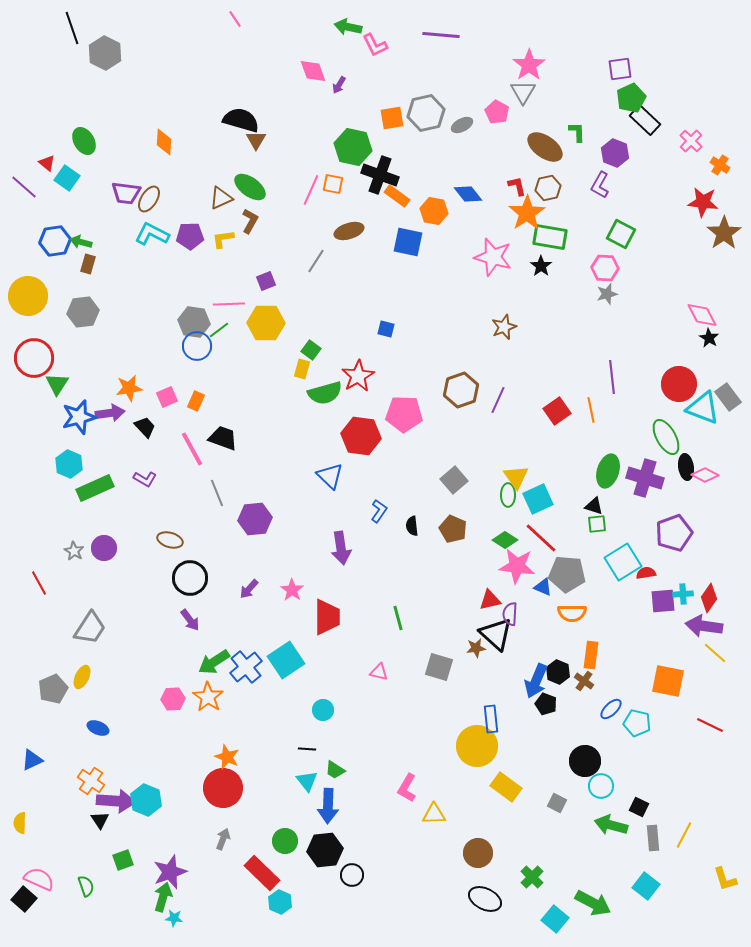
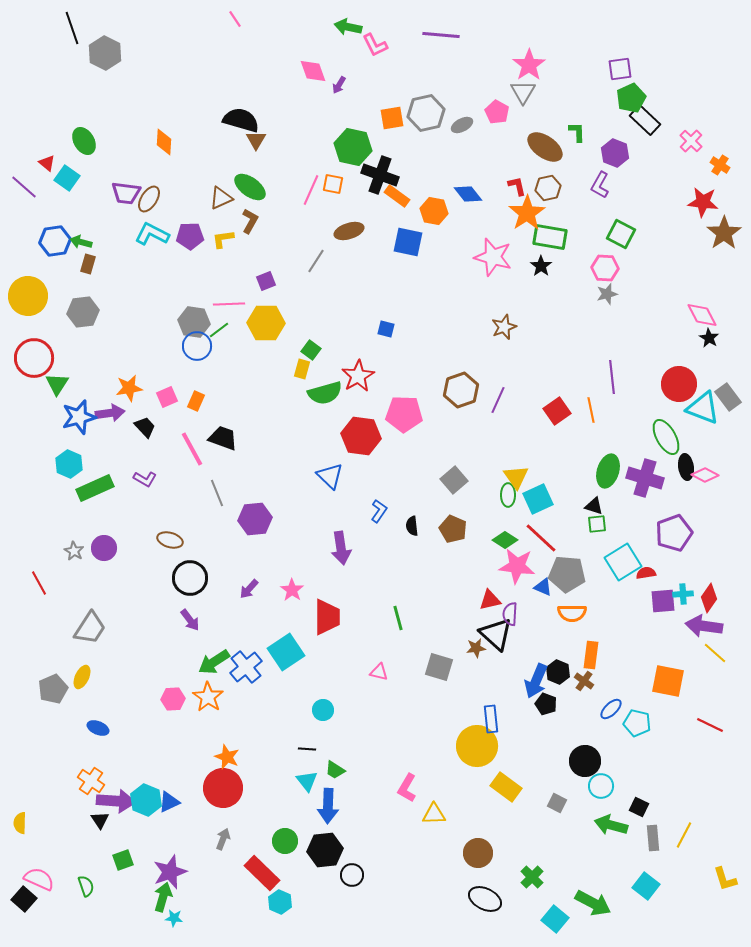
cyan square at (286, 660): moved 8 px up
blue triangle at (32, 760): moved 137 px right, 42 px down
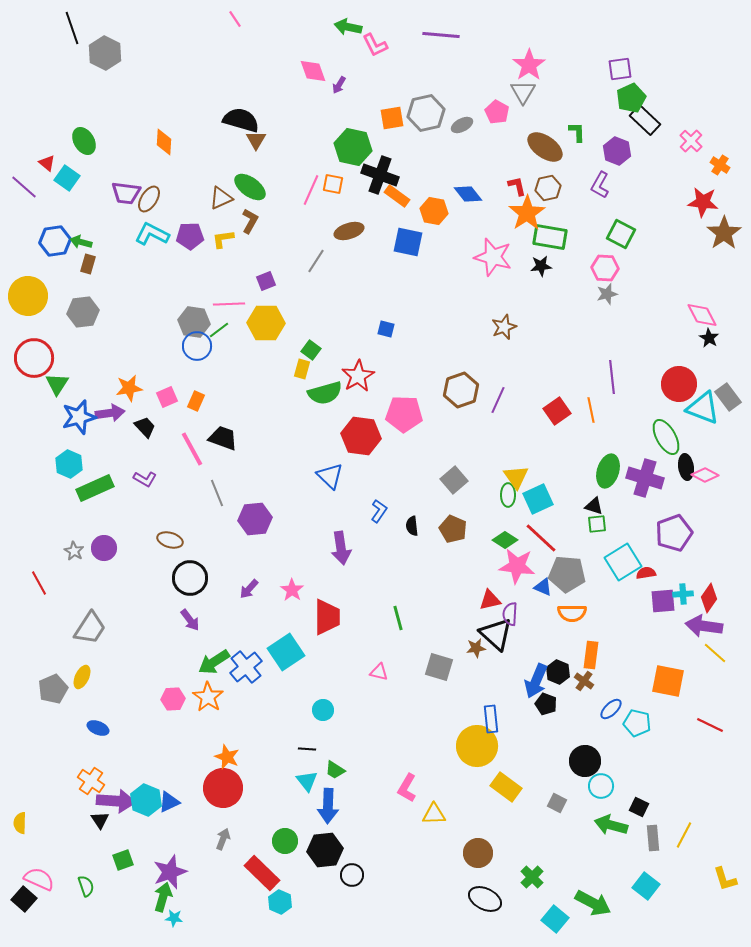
purple hexagon at (615, 153): moved 2 px right, 2 px up
black star at (541, 266): rotated 30 degrees clockwise
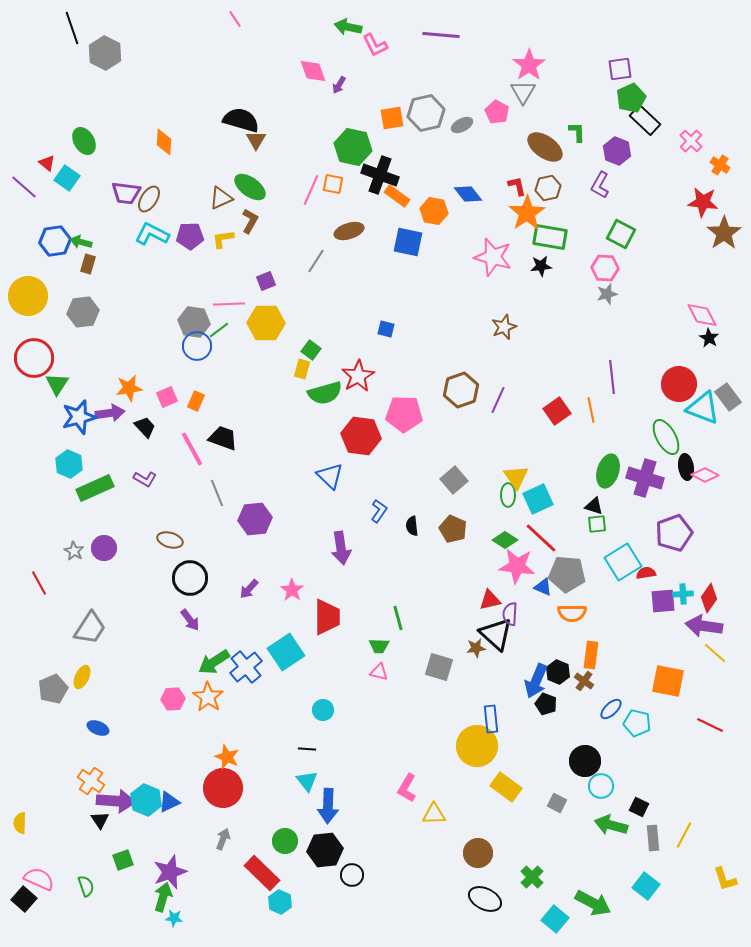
green trapezoid at (335, 770): moved 44 px right, 124 px up; rotated 30 degrees counterclockwise
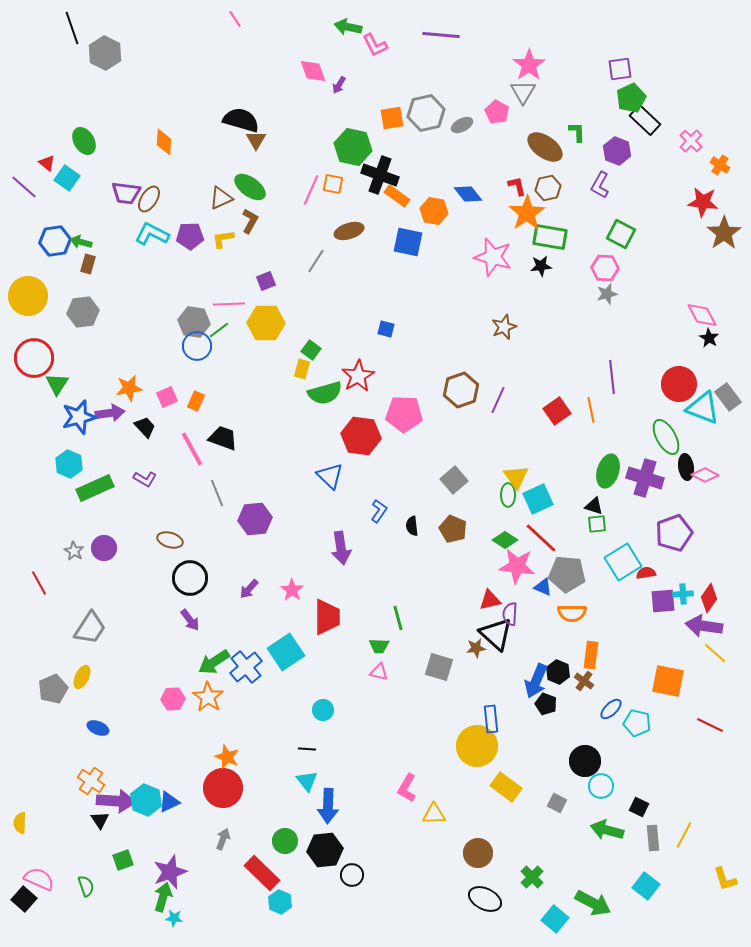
green arrow at (611, 825): moved 4 px left, 5 px down
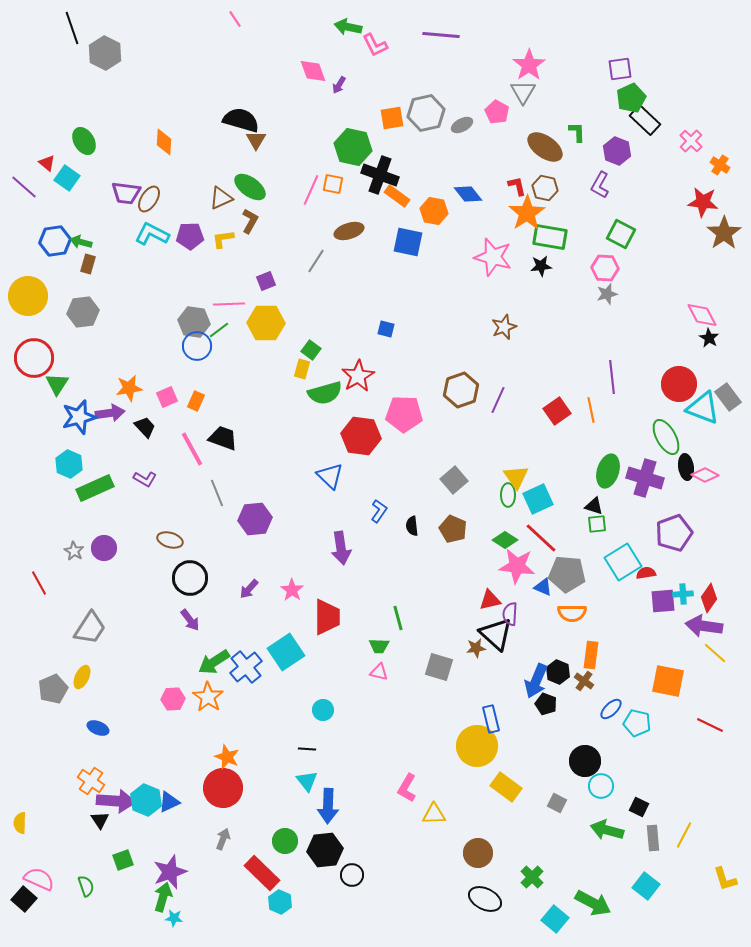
brown hexagon at (548, 188): moved 3 px left; rotated 25 degrees clockwise
blue rectangle at (491, 719): rotated 8 degrees counterclockwise
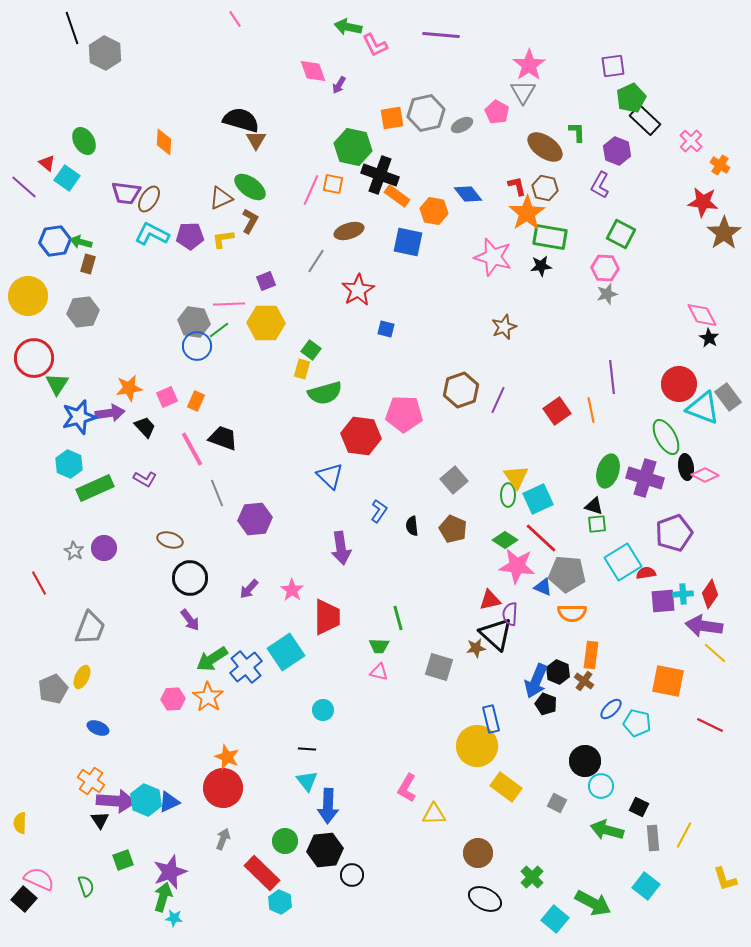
purple square at (620, 69): moved 7 px left, 3 px up
red star at (358, 376): moved 86 px up
red diamond at (709, 598): moved 1 px right, 4 px up
gray trapezoid at (90, 628): rotated 12 degrees counterclockwise
green arrow at (214, 662): moved 2 px left, 3 px up
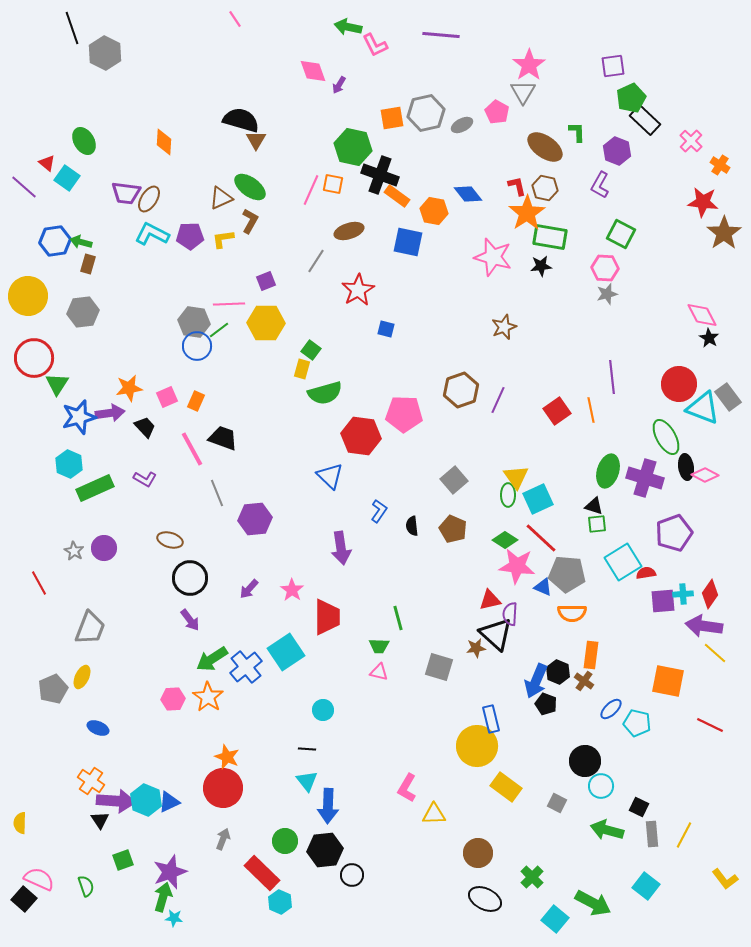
gray rectangle at (653, 838): moved 1 px left, 4 px up
yellow L-shape at (725, 879): rotated 20 degrees counterclockwise
